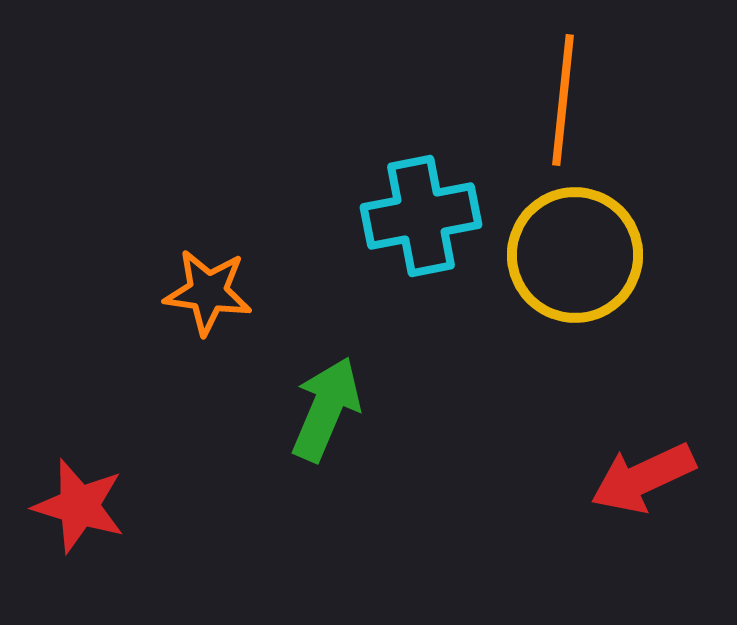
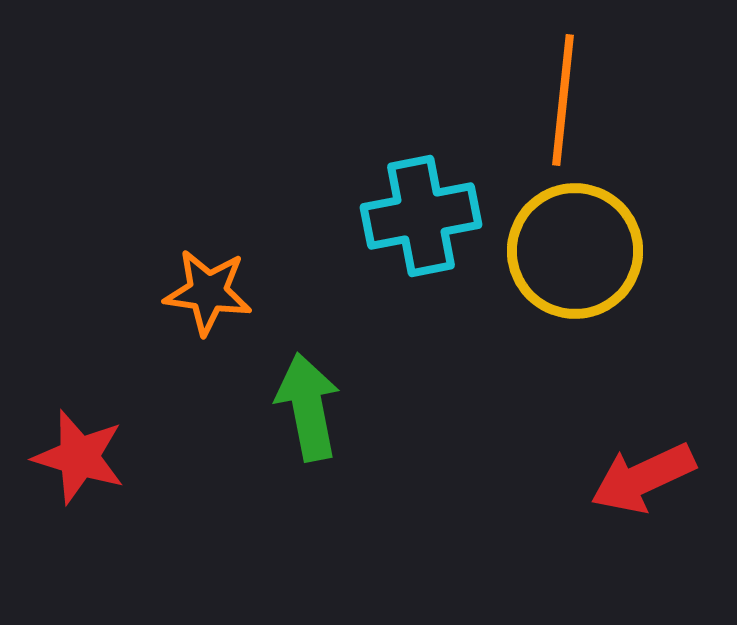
yellow circle: moved 4 px up
green arrow: moved 18 px left, 2 px up; rotated 34 degrees counterclockwise
red star: moved 49 px up
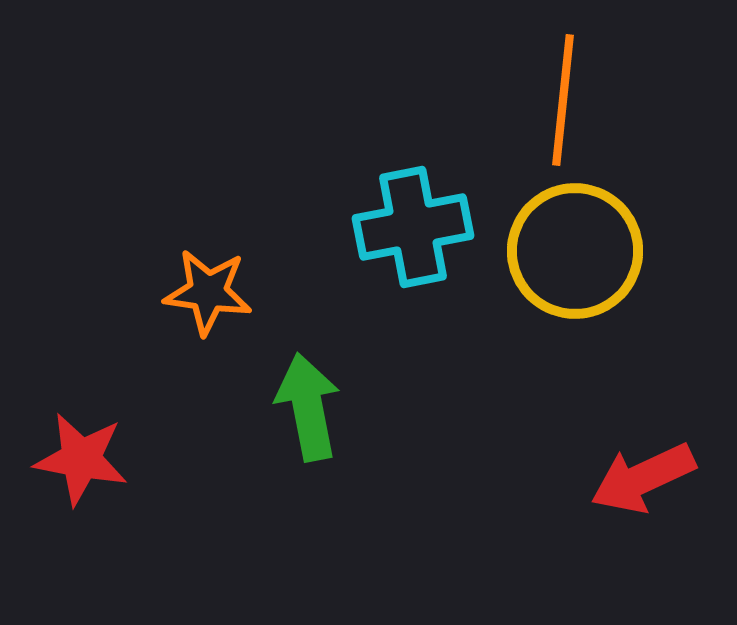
cyan cross: moved 8 px left, 11 px down
red star: moved 2 px right, 2 px down; rotated 6 degrees counterclockwise
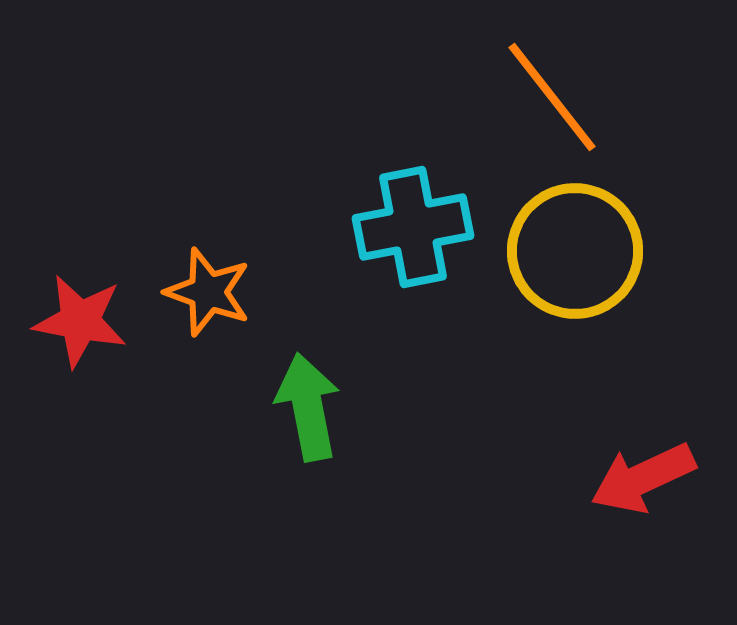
orange line: moved 11 px left, 3 px up; rotated 44 degrees counterclockwise
orange star: rotated 12 degrees clockwise
red star: moved 1 px left, 138 px up
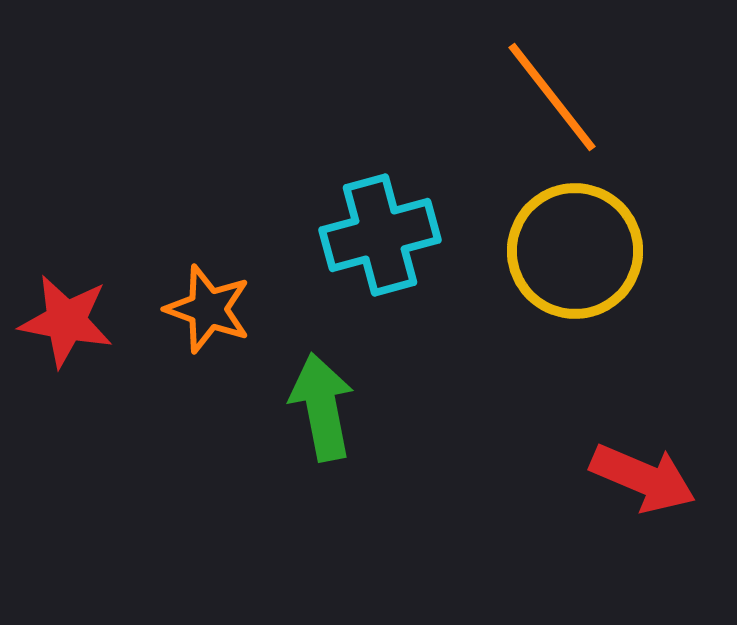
cyan cross: moved 33 px left, 8 px down; rotated 4 degrees counterclockwise
orange star: moved 17 px down
red star: moved 14 px left
green arrow: moved 14 px right
red arrow: rotated 132 degrees counterclockwise
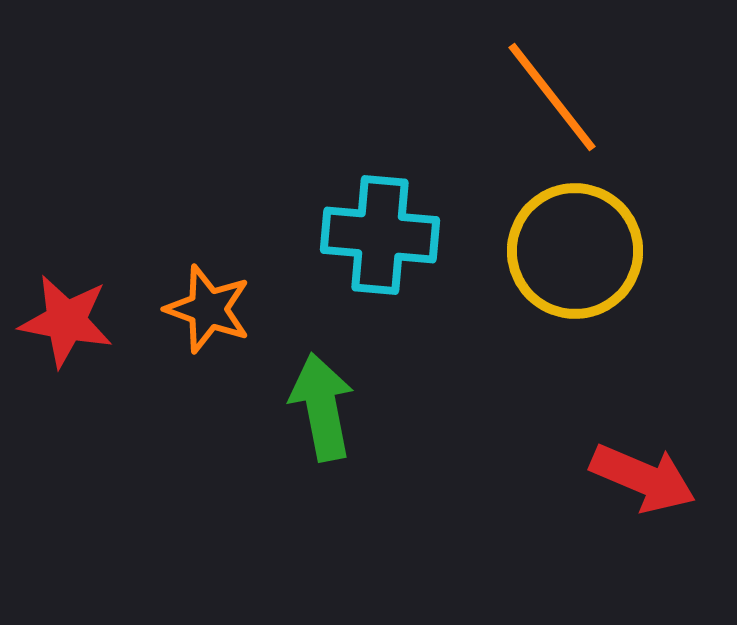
cyan cross: rotated 20 degrees clockwise
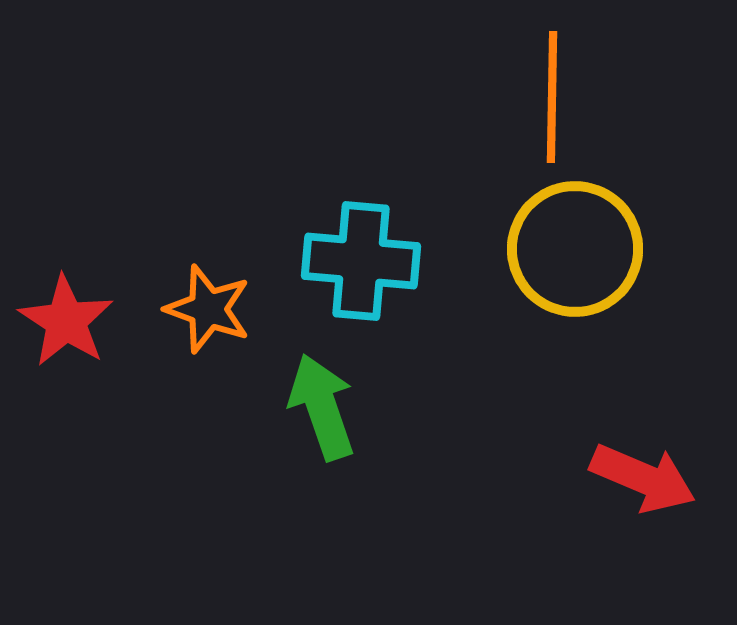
orange line: rotated 39 degrees clockwise
cyan cross: moved 19 px left, 26 px down
yellow circle: moved 2 px up
red star: rotated 22 degrees clockwise
green arrow: rotated 8 degrees counterclockwise
